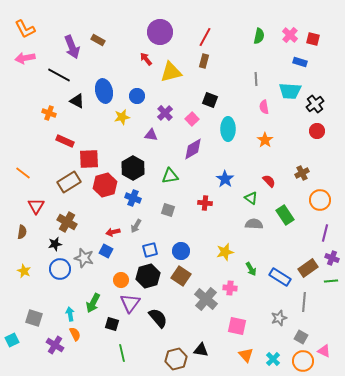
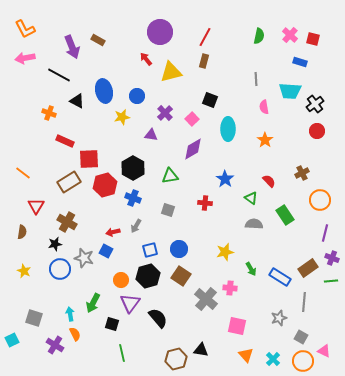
blue circle at (181, 251): moved 2 px left, 2 px up
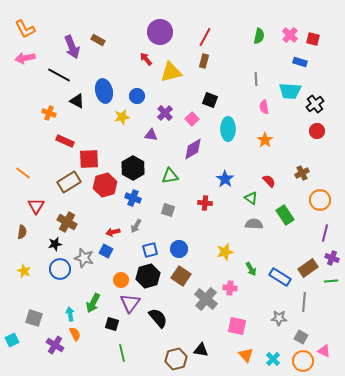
gray star at (279, 318): rotated 21 degrees clockwise
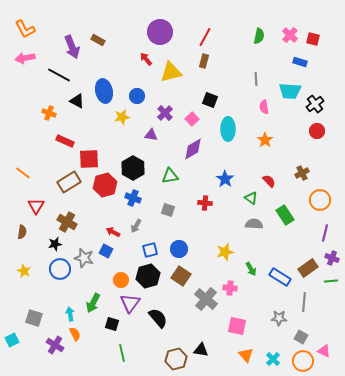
red arrow at (113, 232): rotated 40 degrees clockwise
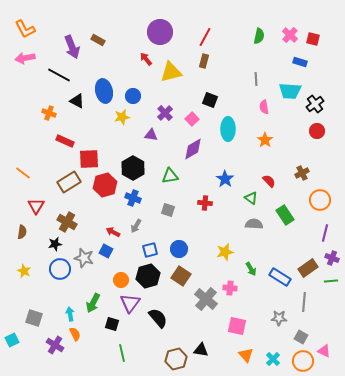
blue circle at (137, 96): moved 4 px left
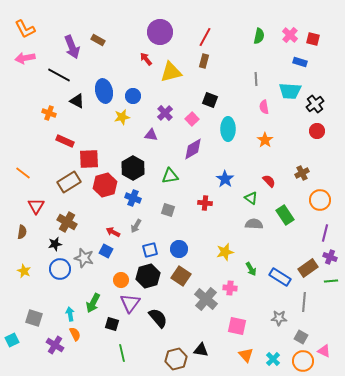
purple cross at (332, 258): moved 2 px left, 1 px up
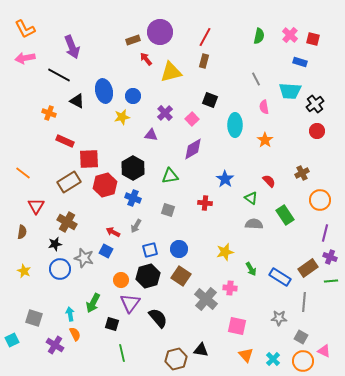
brown rectangle at (98, 40): moved 35 px right; rotated 48 degrees counterclockwise
gray line at (256, 79): rotated 24 degrees counterclockwise
cyan ellipse at (228, 129): moved 7 px right, 4 px up
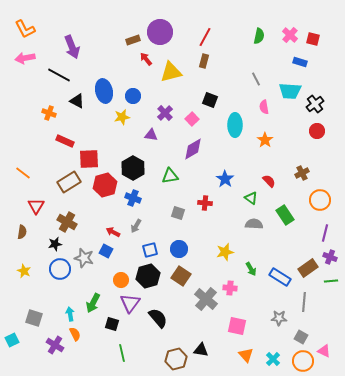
gray square at (168, 210): moved 10 px right, 3 px down
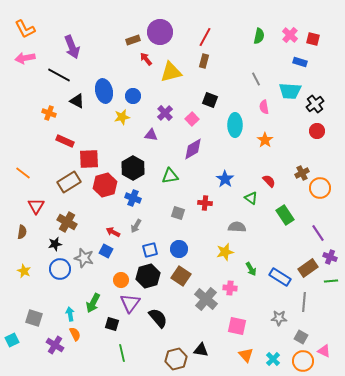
orange circle at (320, 200): moved 12 px up
gray semicircle at (254, 224): moved 17 px left, 3 px down
purple line at (325, 233): moved 7 px left; rotated 48 degrees counterclockwise
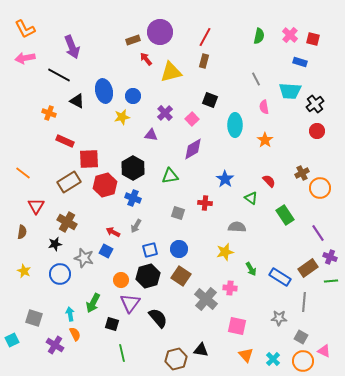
blue circle at (60, 269): moved 5 px down
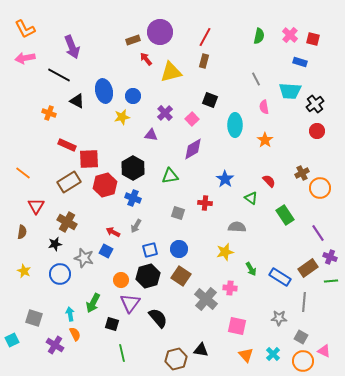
red rectangle at (65, 141): moved 2 px right, 4 px down
cyan cross at (273, 359): moved 5 px up
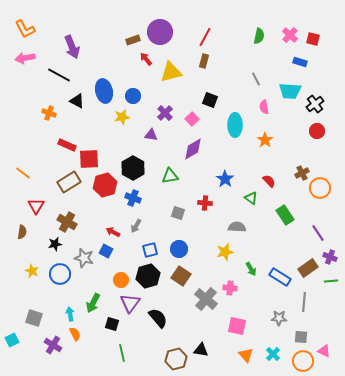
yellow star at (24, 271): moved 8 px right
gray square at (301, 337): rotated 24 degrees counterclockwise
purple cross at (55, 345): moved 2 px left
